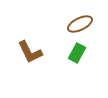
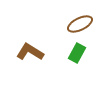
brown L-shape: rotated 148 degrees clockwise
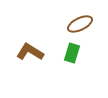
green rectangle: moved 5 px left; rotated 12 degrees counterclockwise
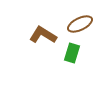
brown L-shape: moved 13 px right, 17 px up
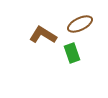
green rectangle: rotated 36 degrees counterclockwise
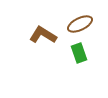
green rectangle: moved 7 px right
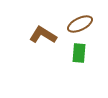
green rectangle: rotated 24 degrees clockwise
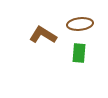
brown ellipse: rotated 20 degrees clockwise
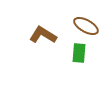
brown ellipse: moved 6 px right, 2 px down; rotated 35 degrees clockwise
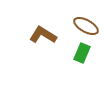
green rectangle: moved 3 px right; rotated 18 degrees clockwise
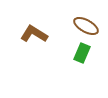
brown L-shape: moved 9 px left, 1 px up
